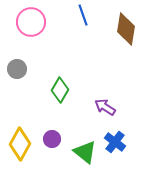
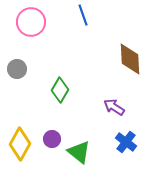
brown diamond: moved 4 px right, 30 px down; rotated 12 degrees counterclockwise
purple arrow: moved 9 px right
blue cross: moved 11 px right
green triangle: moved 6 px left
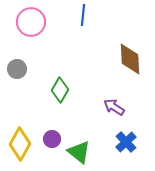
blue line: rotated 25 degrees clockwise
blue cross: rotated 10 degrees clockwise
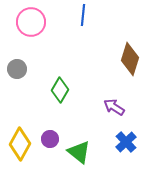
brown diamond: rotated 20 degrees clockwise
purple circle: moved 2 px left
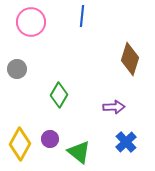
blue line: moved 1 px left, 1 px down
green diamond: moved 1 px left, 5 px down
purple arrow: rotated 145 degrees clockwise
